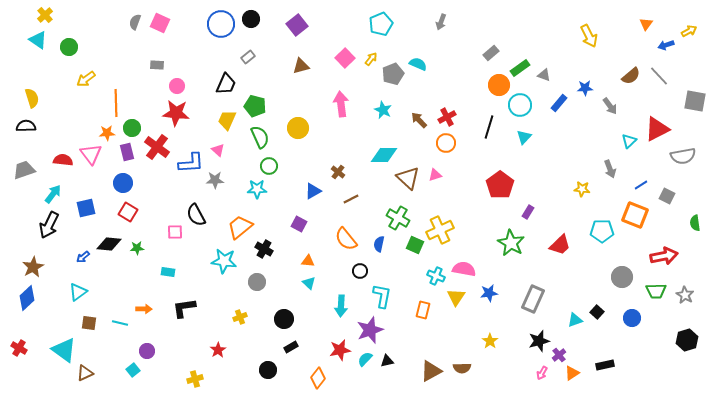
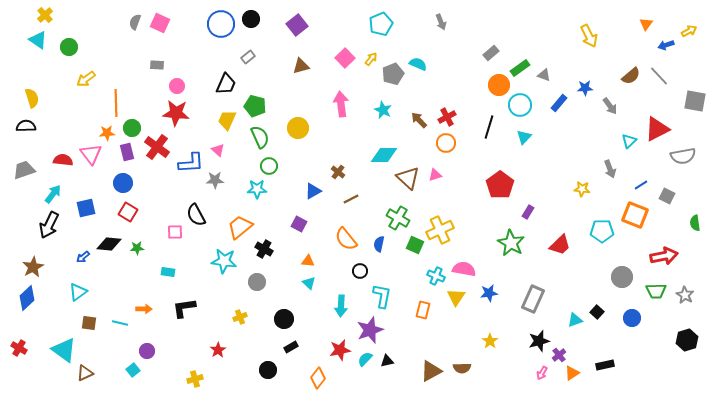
gray arrow at (441, 22): rotated 42 degrees counterclockwise
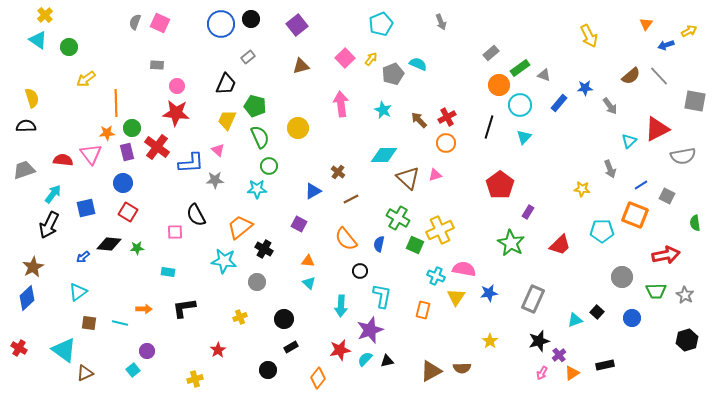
red arrow at (664, 256): moved 2 px right, 1 px up
